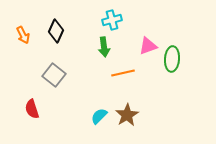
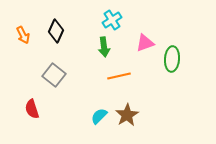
cyan cross: rotated 18 degrees counterclockwise
pink triangle: moved 3 px left, 3 px up
orange line: moved 4 px left, 3 px down
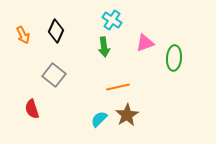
cyan cross: rotated 24 degrees counterclockwise
green ellipse: moved 2 px right, 1 px up
orange line: moved 1 px left, 11 px down
cyan semicircle: moved 3 px down
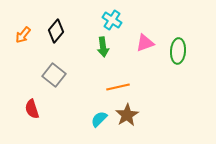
black diamond: rotated 15 degrees clockwise
orange arrow: rotated 66 degrees clockwise
green arrow: moved 1 px left
green ellipse: moved 4 px right, 7 px up
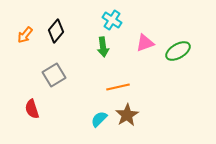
orange arrow: moved 2 px right
green ellipse: rotated 55 degrees clockwise
gray square: rotated 20 degrees clockwise
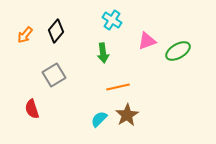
pink triangle: moved 2 px right, 2 px up
green arrow: moved 6 px down
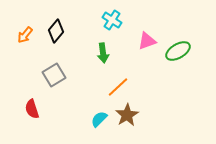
orange line: rotated 30 degrees counterclockwise
